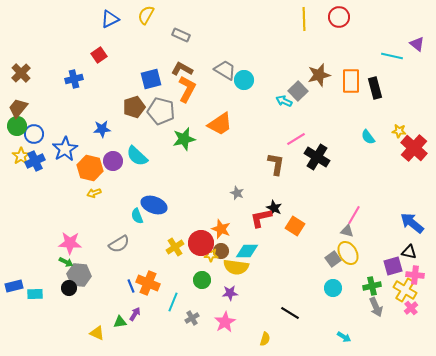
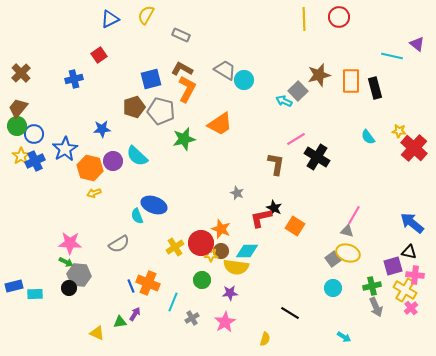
yellow ellipse at (348, 253): rotated 40 degrees counterclockwise
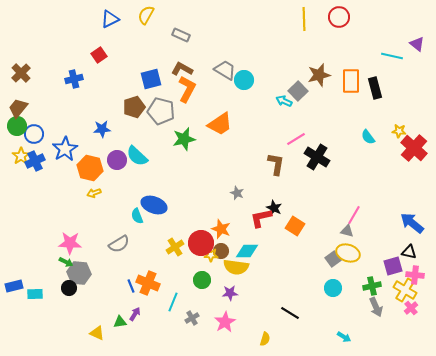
purple circle at (113, 161): moved 4 px right, 1 px up
gray hexagon at (79, 275): moved 2 px up
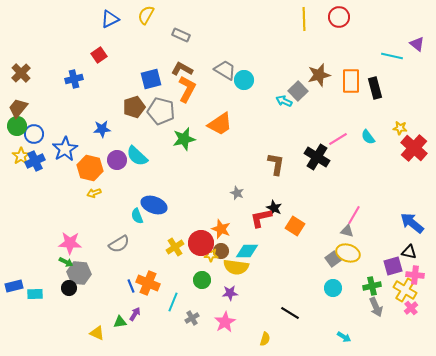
yellow star at (399, 131): moved 1 px right, 3 px up
pink line at (296, 139): moved 42 px right
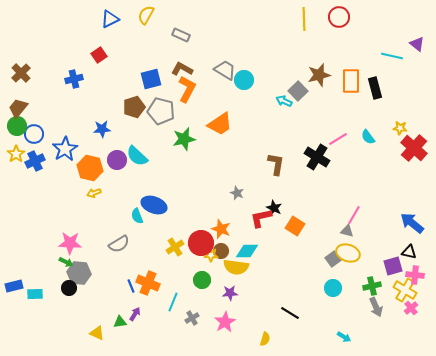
yellow star at (21, 156): moved 5 px left, 2 px up
